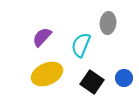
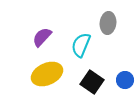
blue circle: moved 1 px right, 2 px down
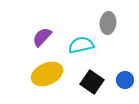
cyan semicircle: rotated 55 degrees clockwise
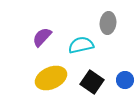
yellow ellipse: moved 4 px right, 4 px down
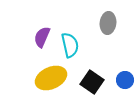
purple semicircle: rotated 20 degrees counterclockwise
cyan semicircle: moved 11 px left; rotated 90 degrees clockwise
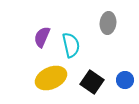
cyan semicircle: moved 1 px right
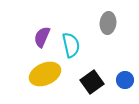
yellow ellipse: moved 6 px left, 4 px up
black square: rotated 20 degrees clockwise
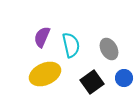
gray ellipse: moved 1 px right, 26 px down; rotated 35 degrees counterclockwise
blue circle: moved 1 px left, 2 px up
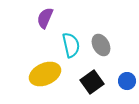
purple semicircle: moved 3 px right, 19 px up
gray ellipse: moved 8 px left, 4 px up
blue circle: moved 3 px right, 3 px down
